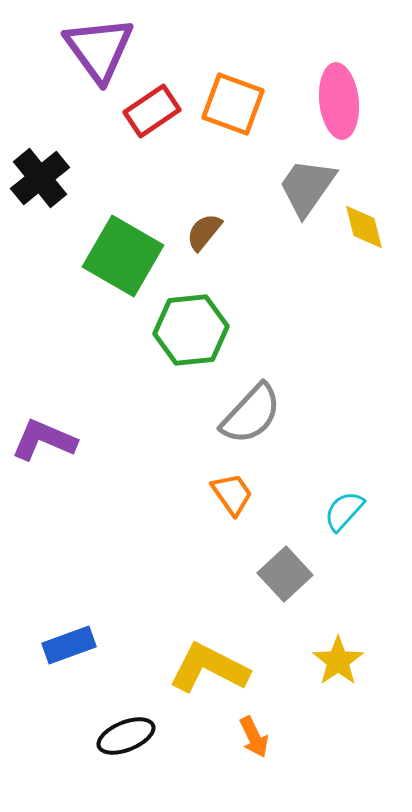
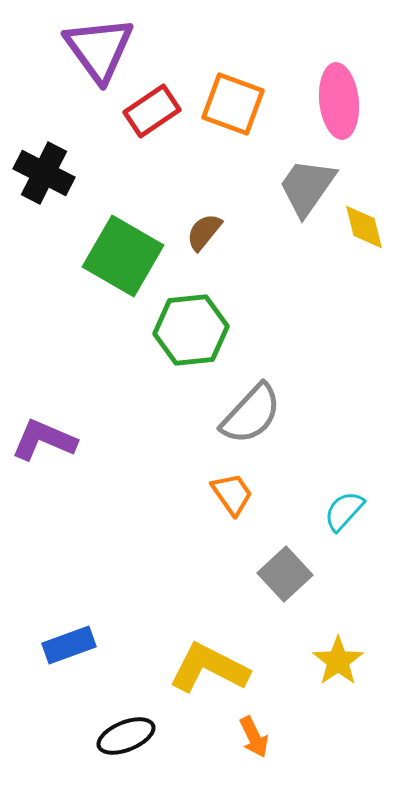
black cross: moved 4 px right, 5 px up; rotated 24 degrees counterclockwise
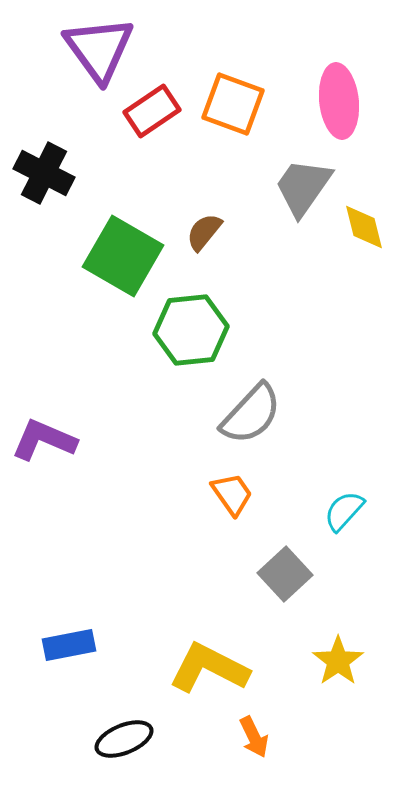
gray trapezoid: moved 4 px left
blue rectangle: rotated 9 degrees clockwise
black ellipse: moved 2 px left, 3 px down
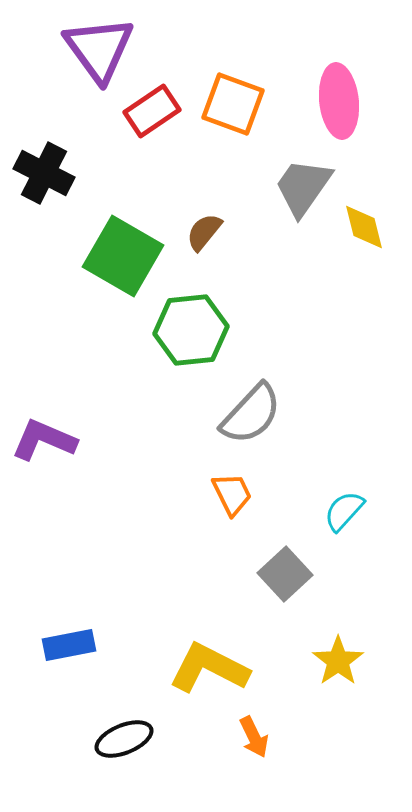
orange trapezoid: rotated 9 degrees clockwise
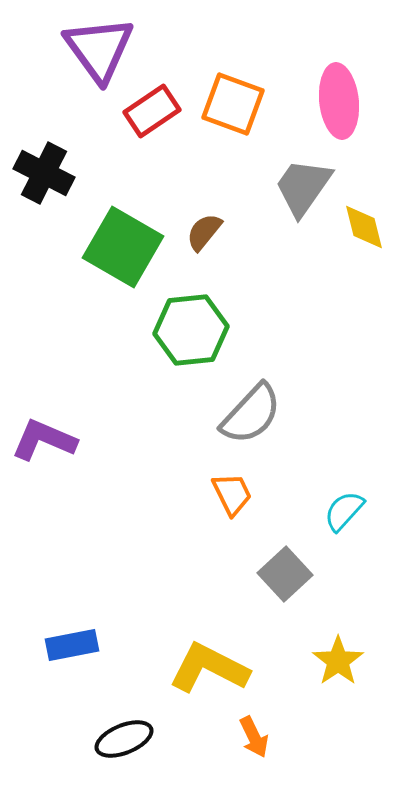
green square: moved 9 px up
blue rectangle: moved 3 px right
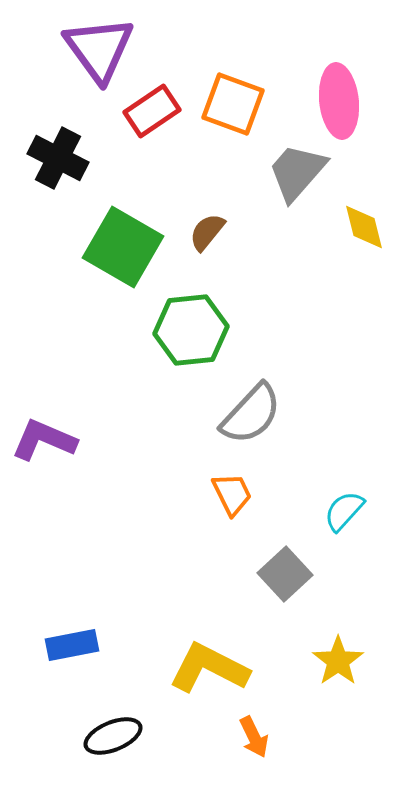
black cross: moved 14 px right, 15 px up
gray trapezoid: moved 6 px left, 15 px up; rotated 6 degrees clockwise
brown semicircle: moved 3 px right
black ellipse: moved 11 px left, 3 px up
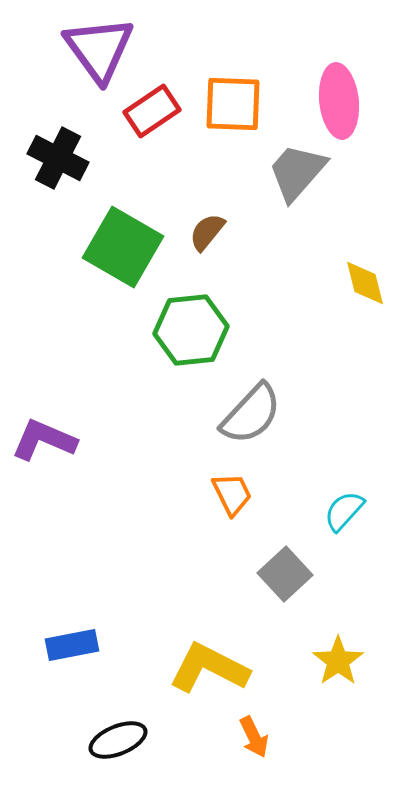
orange square: rotated 18 degrees counterclockwise
yellow diamond: moved 1 px right, 56 px down
black ellipse: moved 5 px right, 4 px down
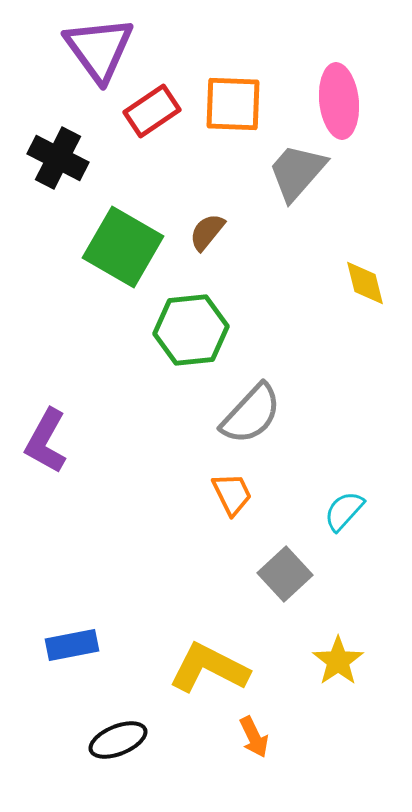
purple L-shape: moved 2 px right, 1 px down; rotated 84 degrees counterclockwise
